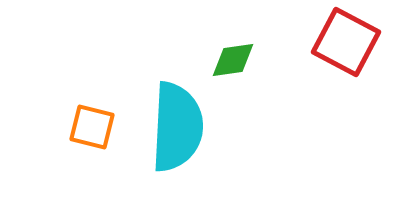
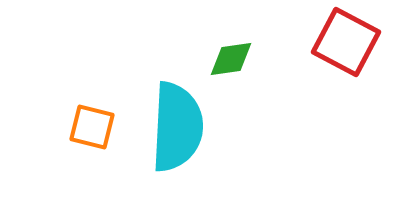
green diamond: moved 2 px left, 1 px up
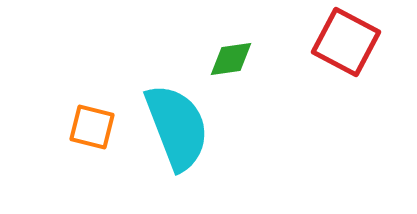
cyan semicircle: rotated 24 degrees counterclockwise
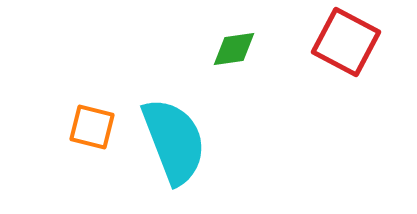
green diamond: moved 3 px right, 10 px up
cyan semicircle: moved 3 px left, 14 px down
